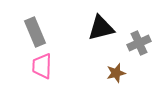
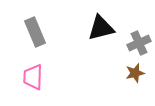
pink trapezoid: moved 9 px left, 11 px down
brown star: moved 19 px right
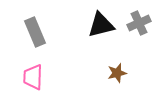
black triangle: moved 3 px up
gray cross: moved 20 px up
brown star: moved 18 px left
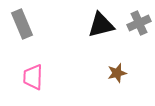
gray rectangle: moved 13 px left, 8 px up
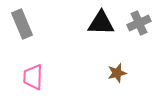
black triangle: moved 2 px up; rotated 16 degrees clockwise
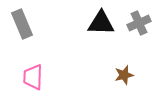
brown star: moved 7 px right, 2 px down
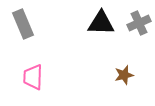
gray rectangle: moved 1 px right
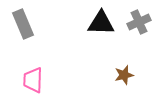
gray cross: moved 1 px up
pink trapezoid: moved 3 px down
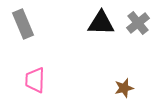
gray cross: moved 1 px left, 1 px down; rotated 15 degrees counterclockwise
brown star: moved 13 px down
pink trapezoid: moved 2 px right
